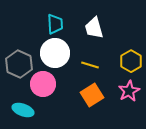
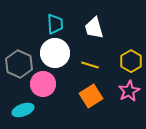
orange square: moved 1 px left, 1 px down
cyan ellipse: rotated 40 degrees counterclockwise
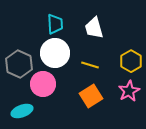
cyan ellipse: moved 1 px left, 1 px down
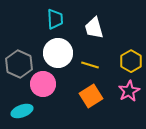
cyan trapezoid: moved 5 px up
white circle: moved 3 px right
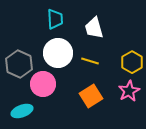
yellow hexagon: moved 1 px right, 1 px down
yellow line: moved 4 px up
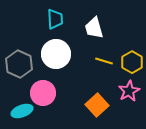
white circle: moved 2 px left, 1 px down
yellow line: moved 14 px right
pink circle: moved 9 px down
orange square: moved 6 px right, 9 px down; rotated 10 degrees counterclockwise
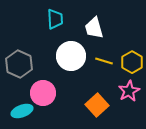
white circle: moved 15 px right, 2 px down
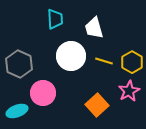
cyan ellipse: moved 5 px left
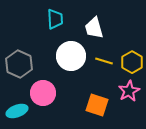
orange square: rotated 30 degrees counterclockwise
